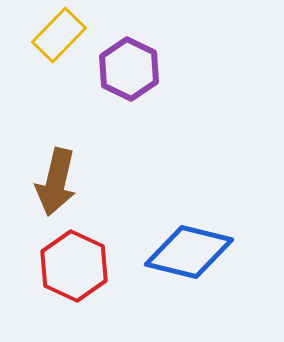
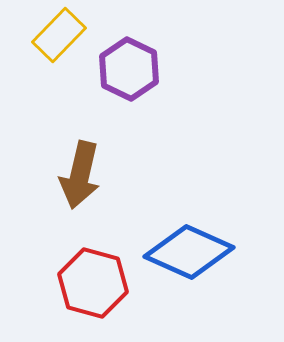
brown arrow: moved 24 px right, 7 px up
blue diamond: rotated 10 degrees clockwise
red hexagon: moved 19 px right, 17 px down; rotated 10 degrees counterclockwise
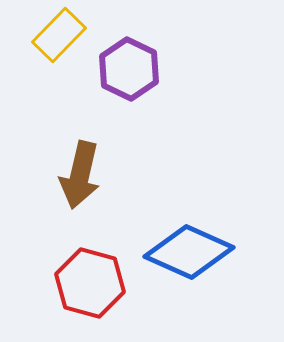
red hexagon: moved 3 px left
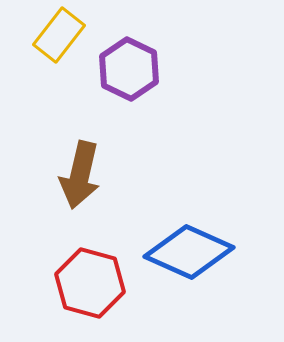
yellow rectangle: rotated 6 degrees counterclockwise
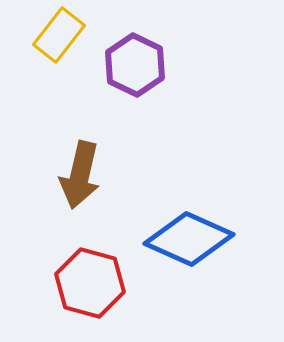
purple hexagon: moved 6 px right, 4 px up
blue diamond: moved 13 px up
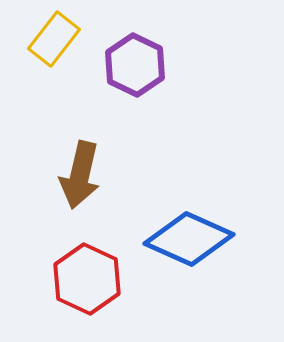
yellow rectangle: moved 5 px left, 4 px down
red hexagon: moved 3 px left, 4 px up; rotated 10 degrees clockwise
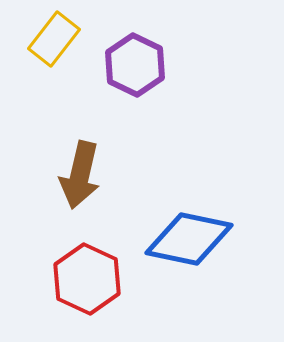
blue diamond: rotated 12 degrees counterclockwise
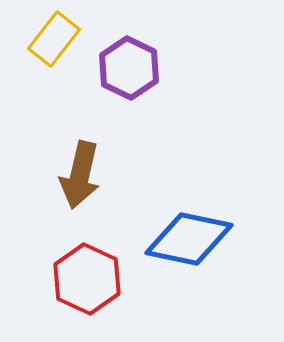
purple hexagon: moved 6 px left, 3 px down
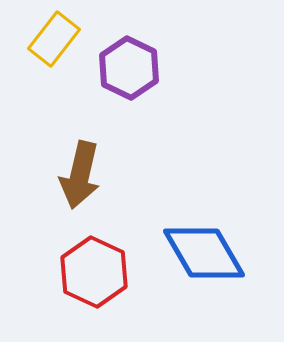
blue diamond: moved 15 px right, 14 px down; rotated 48 degrees clockwise
red hexagon: moved 7 px right, 7 px up
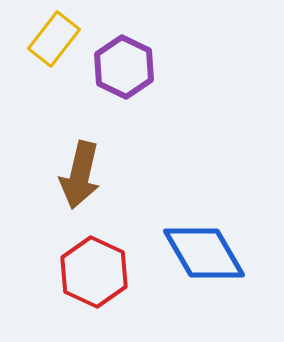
purple hexagon: moved 5 px left, 1 px up
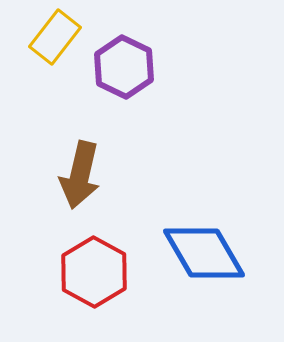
yellow rectangle: moved 1 px right, 2 px up
red hexagon: rotated 4 degrees clockwise
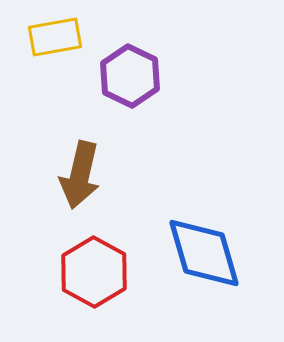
yellow rectangle: rotated 42 degrees clockwise
purple hexagon: moved 6 px right, 9 px down
blue diamond: rotated 14 degrees clockwise
